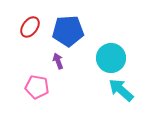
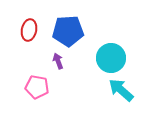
red ellipse: moved 1 px left, 3 px down; rotated 25 degrees counterclockwise
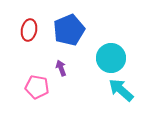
blue pentagon: moved 1 px right, 1 px up; rotated 20 degrees counterclockwise
purple arrow: moved 3 px right, 7 px down
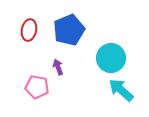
purple arrow: moved 3 px left, 1 px up
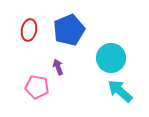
cyan arrow: moved 1 px left, 1 px down
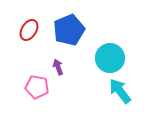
red ellipse: rotated 20 degrees clockwise
cyan circle: moved 1 px left
cyan arrow: rotated 12 degrees clockwise
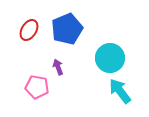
blue pentagon: moved 2 px left, 1 px up
